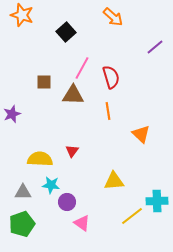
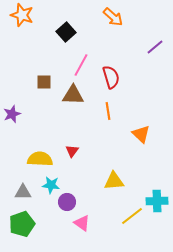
pink line: moved 1 px left, 3 px up
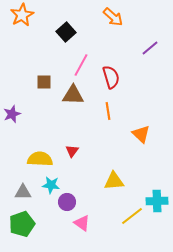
orange star: rotated 25 degrees clockwise
purple line: moved 5 px left, 1 px down
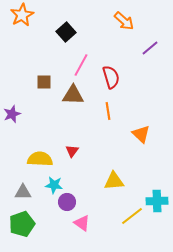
orange arrow: moved 11 px right, 4 px down
cyan star: moved 3 px right
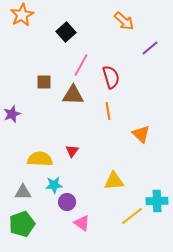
cyan star: rotated 12 degrees counterclockwise
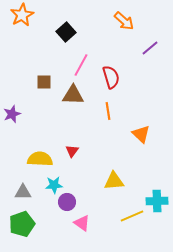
yellow line: rotated 15 degrees clockwise
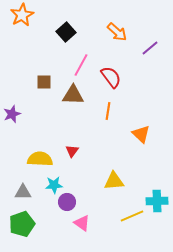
orange arrow: moved 7 px left, 11 px down
red semicircle: rotated 20 degrees counterclockwise
orange line: rotated 18 degrees clockwise
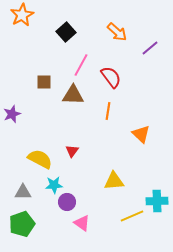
yellow semicircle: rotated 25 degrees clockwise
